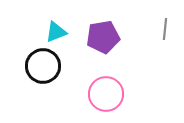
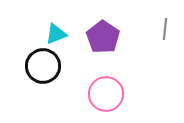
cyan triangle: moved 2 px down
purple pentagon: rotated 28 degrees counterclockwise
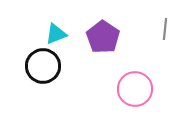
pink circle: moved 29 px right, 5 px up
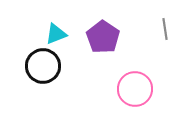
gray line: rotated 15 degrees counterclockwise
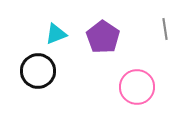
black circle: moved 5 px left, 5 px down
pink circle: moved 2 px right, 2 px up
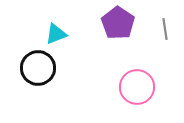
purple pentagon: moved 15 px right, 14 px up
black circle: moved 3 px up
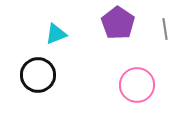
black circle: moved 7 px down
pink circle: moved 2 px up
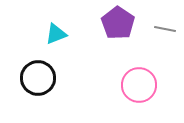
gray line: rotated 70 degrees counterclockwise
black circle: moved 3 px down
pink circle: moved 2 px right
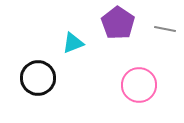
cyan triangle: moved 17 px right, 9 px down
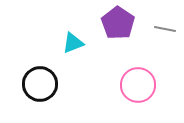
black circle: moved 2 px right, 6 px down
pink circle: moved 1 px left
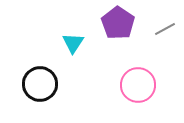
gray line: rotated 40 degrees counterclockwise
cyan triangle: rotated 35 degrees counterclockwise
